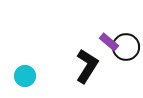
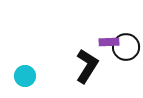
purple rectangle: rotated 42 degrees counterclockwise
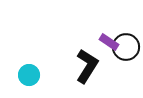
purple rectangle: rotated 36 degrees clockwise
cyan circle: moved 4 px right, 1 px up
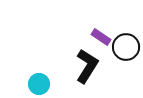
purple rectangle: moved 8 px left, 5 px up
cyan circle: moved 10 px right, 9 px down
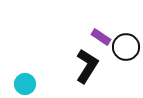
cyan circle: moved 14 px left
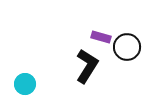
purple rectangle: rotated 18 degrees counterclockwise
black circle: moved 1 px right
